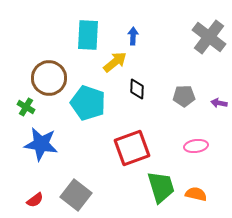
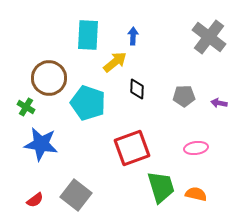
pink ellipse: moved 2 px down
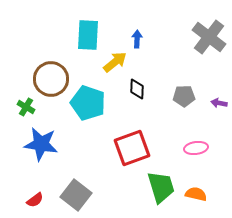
blue arrow: moved 4 px right, 3 px down
brown circle: moved 2 px right, 1 px down
